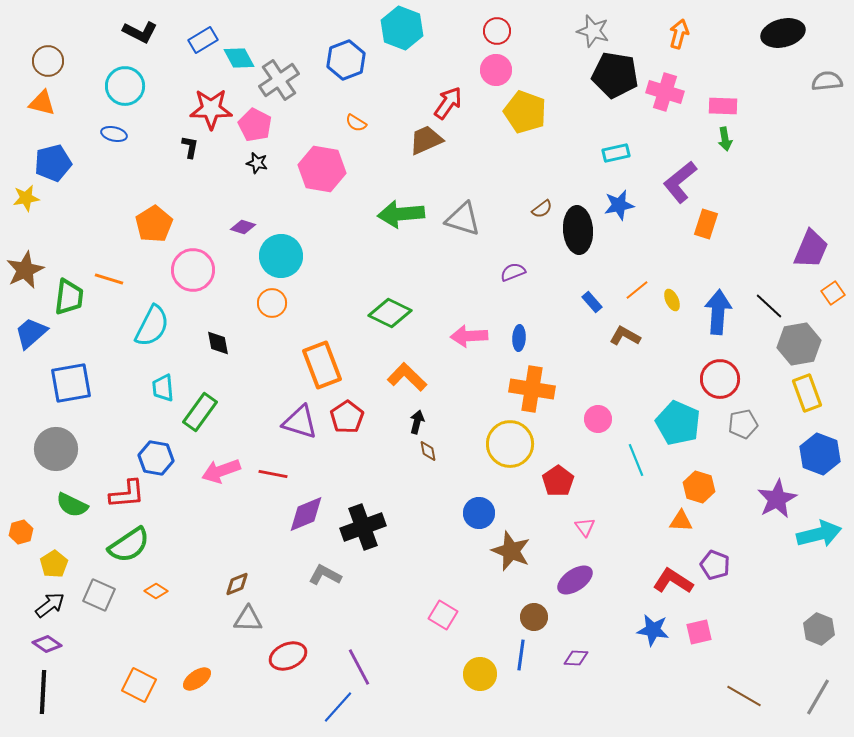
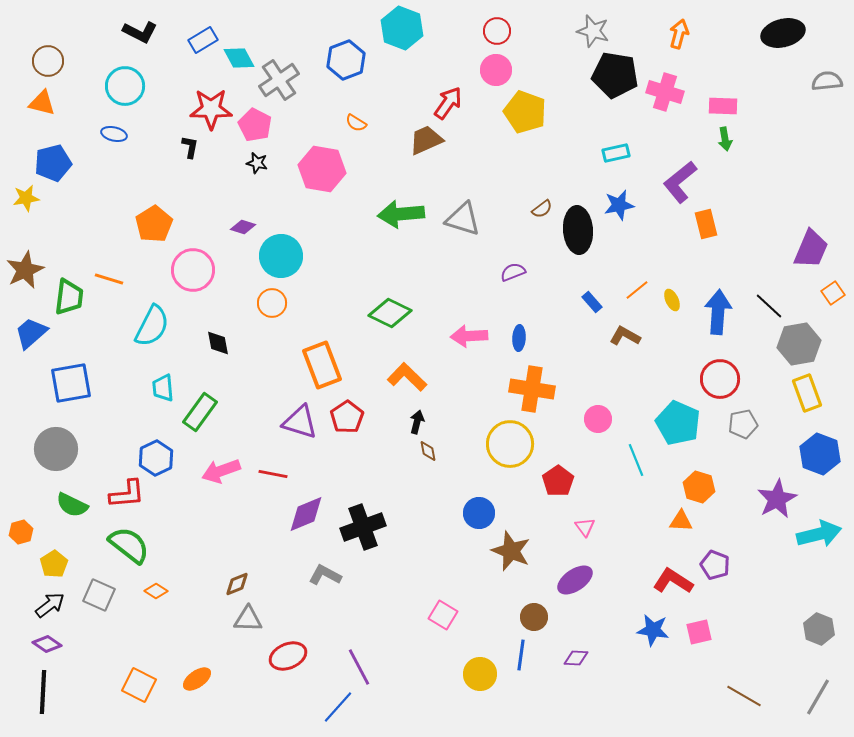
orange rectangle at (706, 224): rotated 32 degrees counterclockwise
blue hexagon at (156, 458): rotated 24 degrees clockwise
green semicircle at (129, 545): rotated 108 degrees counterclockwise
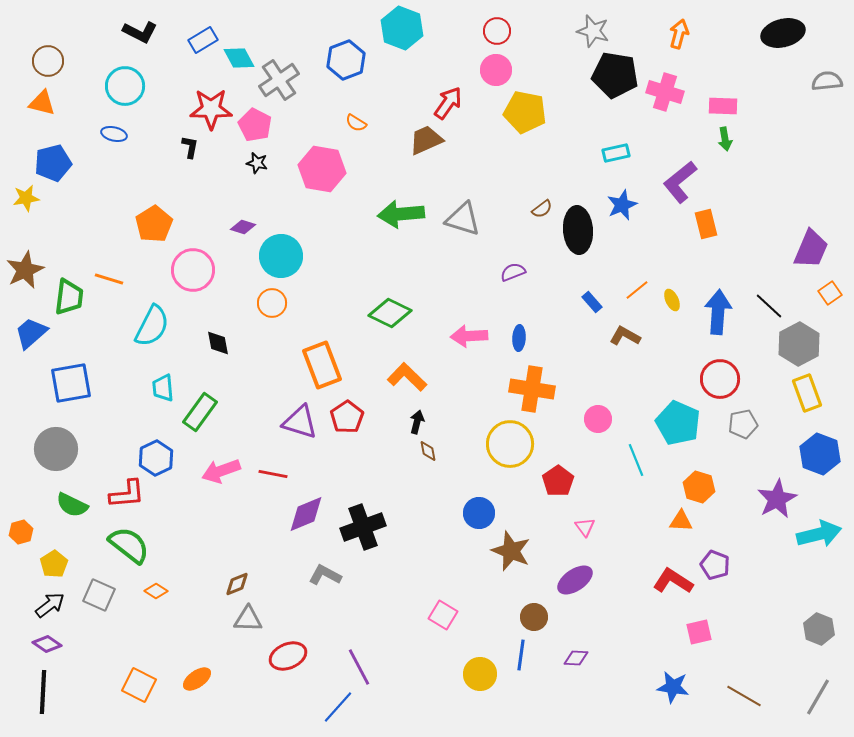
yellow pentagon at (525, 112): rotated 9 degrees counterclockwise
blue star at (619, 205): moved 3 px right; rotated 12 degrees counterclockwise
orange square at (833, 293): moved 3 px left
gray hexagon at (799, 344): rotated 18 degrees counterclockwise
blue star at (653, 630): moved 20 px right, 57 px down
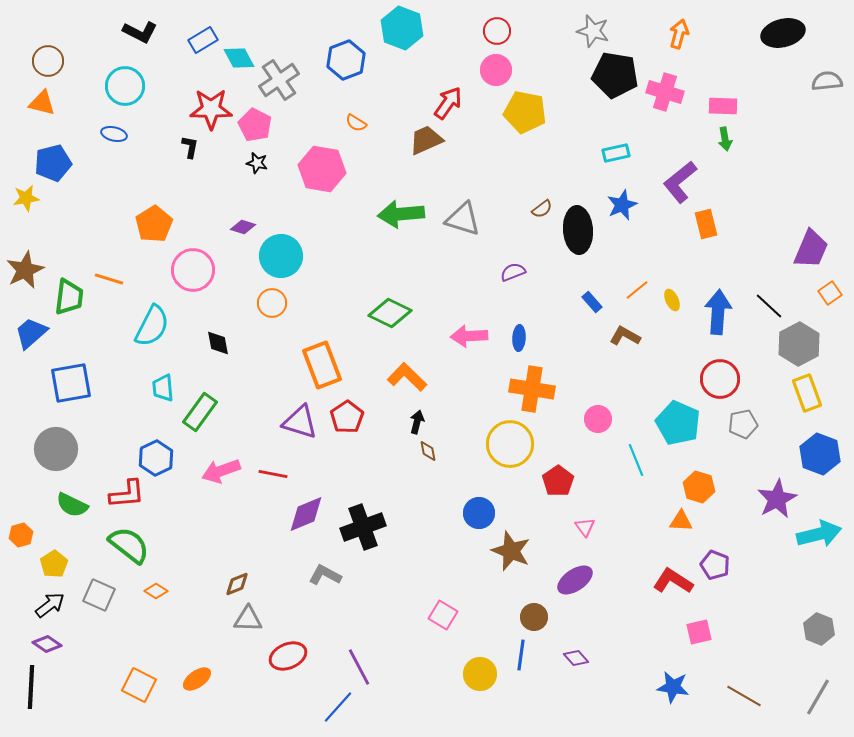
orange hexagon at (21, 532): moved 3 px down
purple diamond at (576, 658): rotated 45 degrees clockwise
black line at (43, 692): moved 12 px left, 5 px up
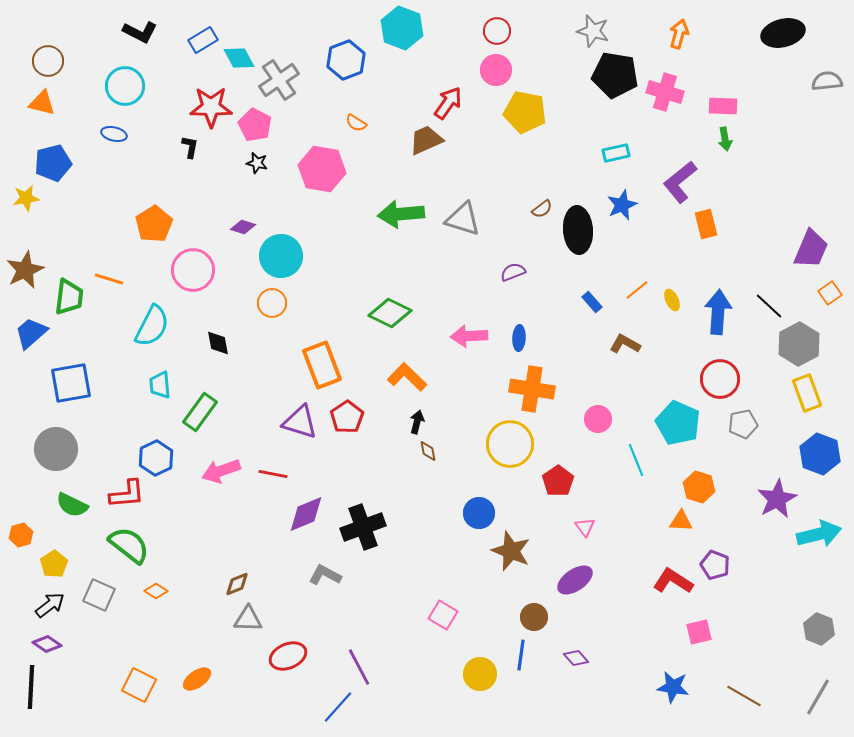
red star at (211, 109): moved 2 px up
brown L-shape at (625, 336): moved 8 px down
cyan trapezoid at (163, 388): moved 3 px left, 3 px up
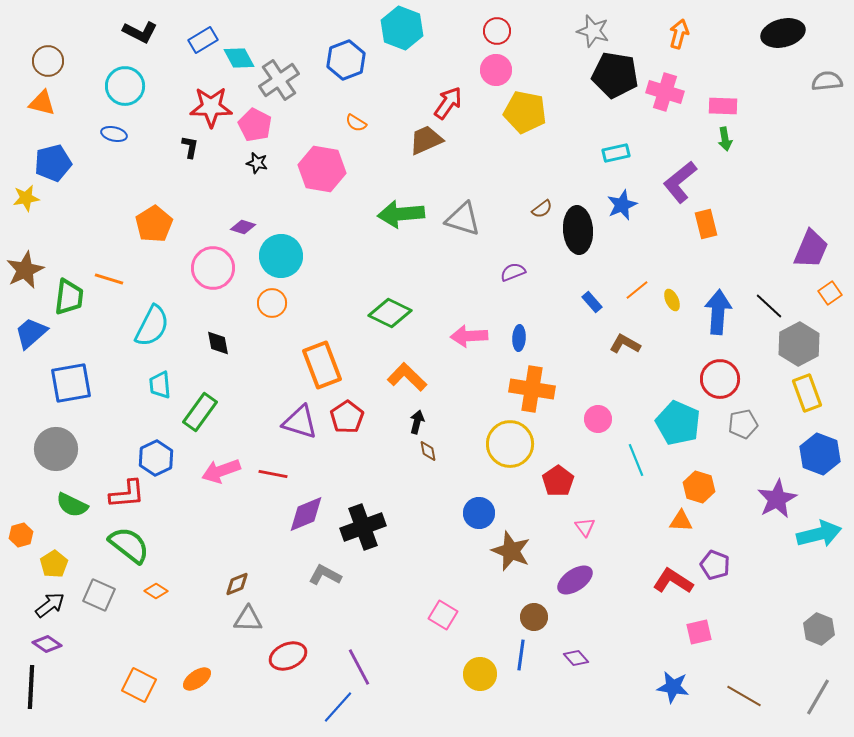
pink circle at (193, 270): moved 20 px right, 2 px up
